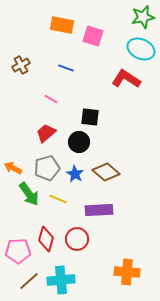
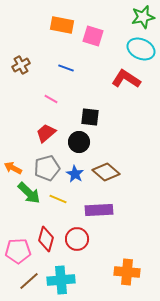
green arrow: moved 1 px up; rotated 10 degrees counterclockwise
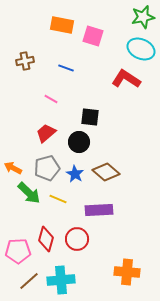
brown cross: moved 4 px right, 4 px up; rotated 18 degrees clockwise
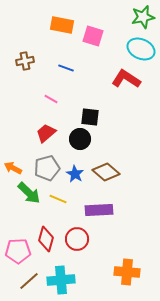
black circle: moved 1 px right, 3 px up
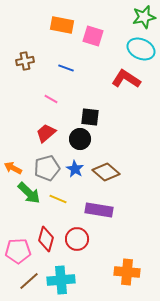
green star: moved 1 px right
blue star: moved 5 px up
purple rectangle: rotated 12 degrees clockwise
